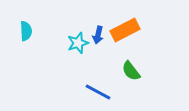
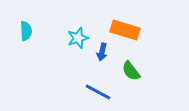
orange rectangle: rotated 44 degrees clockwise
blue arrow: moved 4 px right, 17 px down
cyan star: moved 5 px up
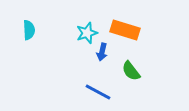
cyan semicircle: moved 3 px right, 1 px up
cyan star: moved 9 px right, 5 px up
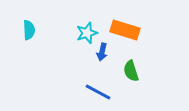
green semicircle: rotated 20 degrees clockwise
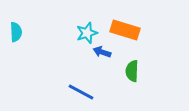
cyan semicircle: moved 13 px left, 2 px down
blue arrow: rotated 96 degrees clockwise
green semicircle: moved 1 px right; rotated 20 degrees clockwise
blue line: moved 17 px left
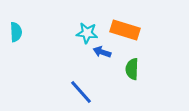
cyan star: rotated 25 degrees clockwise
green semicircle: moved 2 px up
blue line: rotated 20 degrees clockwise
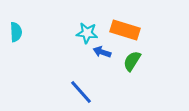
green semicircle: moved 8 px up; rotated 30 degrees clockwise
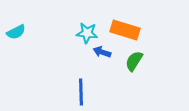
cyan semicircle: rotated 66 degrees clockwise
green semicircle: moved 2 px right
blue line: rotated 40 degrees clockwise
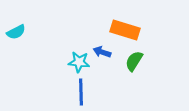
cyan star: moved 8 px left, 29 px down
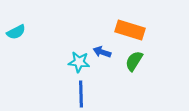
orange rectangle: moved 5 px right
blue line: moved 2 px down
